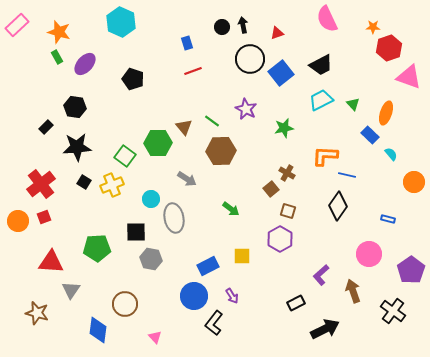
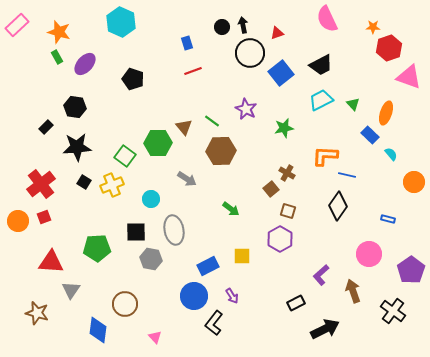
black circle at (250, 59): moved 6 px up
gray ellipse at (174, 218): moved 12 px down
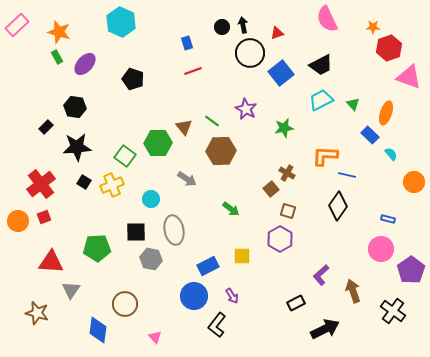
pink circle at (369, 254): moved 12 px right, 5 px up
black L-shape at (214, 323): moved 3 px right, 2 px down
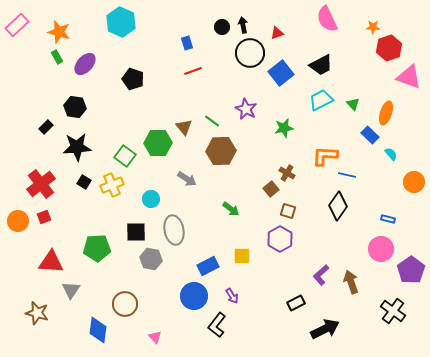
brown arrow at (353, 291): moved 2 px left, 9 px up
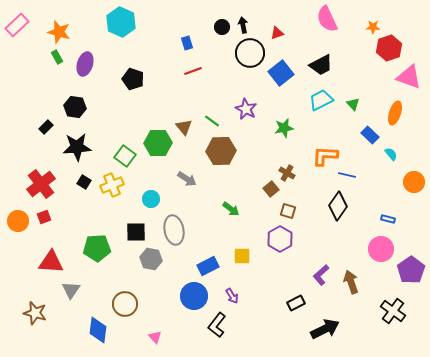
purple ellipse at (85, 64): rotated 25 degrees counterclockwise
orange ellipse at (386, 113): moved 9 px right
brown star at (37, 313): moved 2 px left
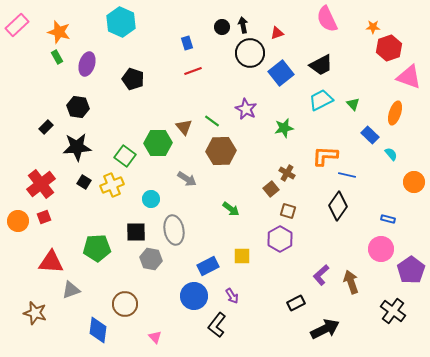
purple ellipse at (85, 64): moved 2 px right
black hexagon at (75, 107): moved 3 px right
gray triangle at (71, 290): rotated 36 degrees clockwise
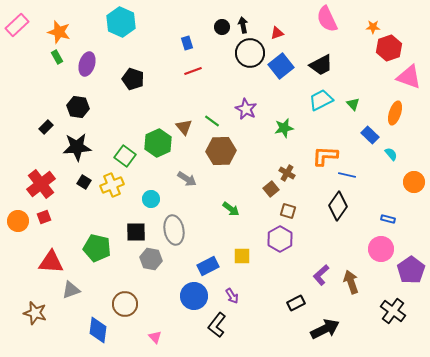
blue square at (281, 73): moved 7 px up
green hexagon at (158, 143): rotated 24 degrees counterclockwise
green pentagon at (97, 248): rotated 16 degrees clockwise
